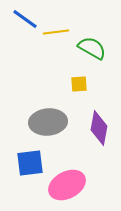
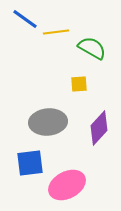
purple diamond: rotated 32 degrees clockwise
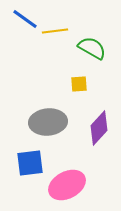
yellow line: moved 1 px left, 1 px up
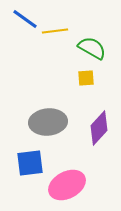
yellow square: moved 7 px right, 6 px up
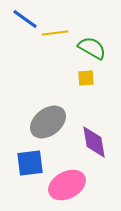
yellow line: moved 2 px down
gray ellipse: rotated 33 degrees counterclockwise
purple diamond: moved 5 px left, 14 px down; rotated 52 degrees counterclockwise
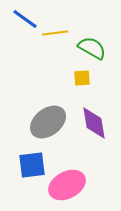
yellow square: moved 4 px left
purple diamond: moved 19 px up
blue square: moved 2 px right, 2 px down
